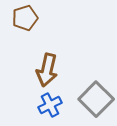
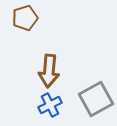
brown arrow: moved 2 px right, 1 px down; rotated 8 degrees counterclockwise
gray square: rotated 16 degrees clockwise
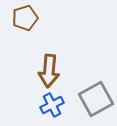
blue cross: moved 2 px right
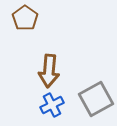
brown pentagon: rotated 20 degrees counterclockwise
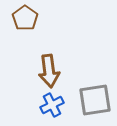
brown arrow: rotated 12 degrees counterclockwise
gray square: moved 1 px left, 1 px down; rotated 20 degrees clockwise
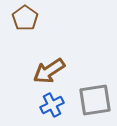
brown arrow: rotated 64 degrees clockwise
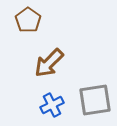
brown pentagon: moved 3 px right, 2 px down
brown arrow: moved 8 px up; rotated 12 degrees counterclockwise
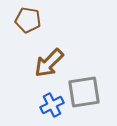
brown pentagon: rotated 25 degrees counterclockwise
gray square: moved 11 px left, 8 px up
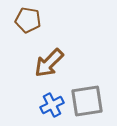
gray square: moved 3 px right, 9 px down
